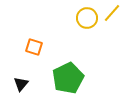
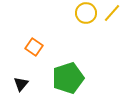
yellow circle: moved 1 px left, 5 px up
orange square: rotated 18 degrees clockwise
green pentagon: rotated 8 degrees clockwise
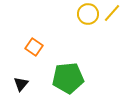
yellow circle: moved 2 px right, 1 px down
green pentagon: rotated 12 degrees clockwise
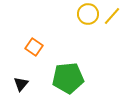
yellow line: moved 3 px down
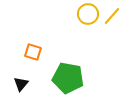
orange square: moved 1 px left, 5 px down; rotated 18 degrees counterclockwise
green pentagon: rotated 16 degrees clockwise
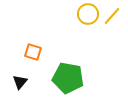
black triangle: moved 1 px left, 2 px up
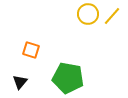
orange square: moved 2 px left, 2 px up
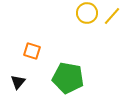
yellow circle: moved 1 px left, 1 px up
orange square: moved 1 px right, 1 px down
black triangle: moved 2 px left
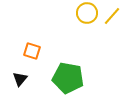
black triangle: moved 2 px right, 3 px up
